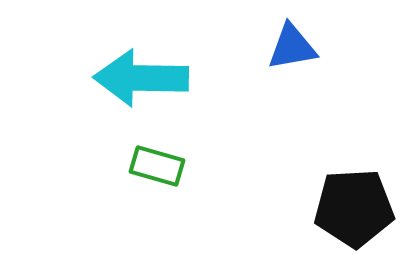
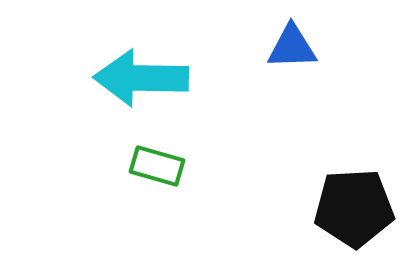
blue triangle: rotated 8 degrees clockwise
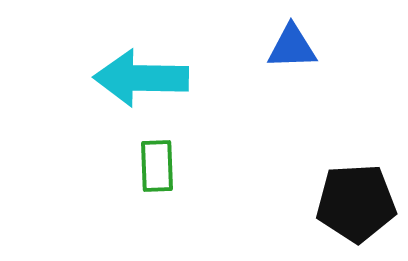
green rectangle: rotated 72 degrees clockwise
black pentagon: moved 2 px right, 5 px up
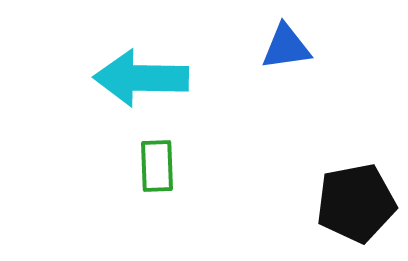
blue triangle: moved 6 px left; rotated 6 degrees counterclockwise
black pentagon: rotated 8 degrees counterclockwise
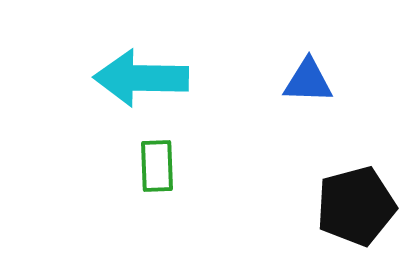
blue triangle: moved 22 px right, 34 px down; rotated 10 degrees clockwise
black pentagon: moved 3 px down; rotated 4 degrees counterclockwise
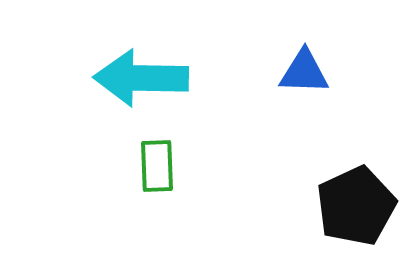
blue triangle: moved 4 px left, 9 px up
black pentagon: rotated 10 degrees counterclockwise
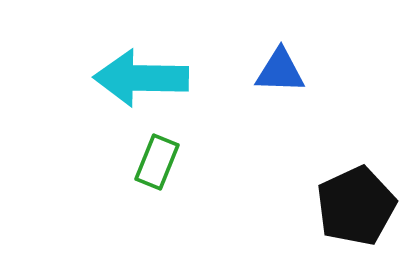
blue triangle: moved 24 px left, 1 px up
green rectangle: moved 4 px up; rotated 24 degrees clockwise
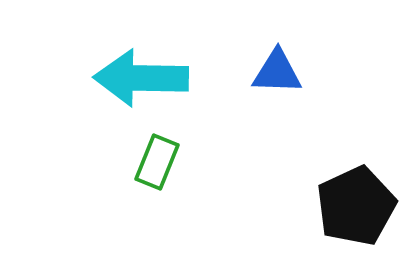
blue triangle: moved 3 px left, 1 px down
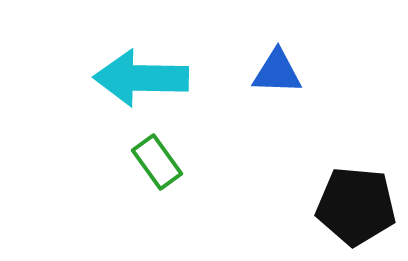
green rectangle: rotated 58 degrees counterclockwise
black pentagon: rotated 30 degrees clockwise
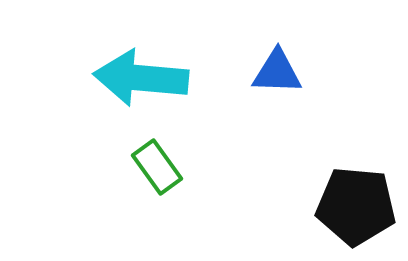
cyan arrow: rotated 4 degrees clockwise
green rectangle: moved 5 px down
